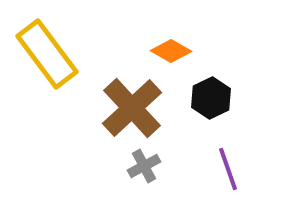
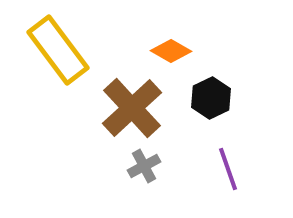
yellow rectangle: moved 11 px right, 4 px up
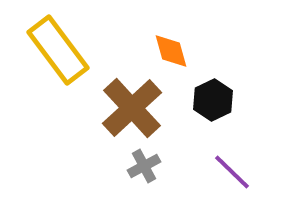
orange diamond: rotated 45 degrees clockwise
black hexagon: moved 2 px right, 2 px down
purple line: moved 4 px right, 3 px down; rotated 27 degrees counterclockwise
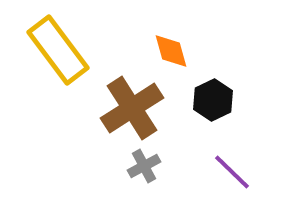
brown cross: rotated 10 degrees clockwise
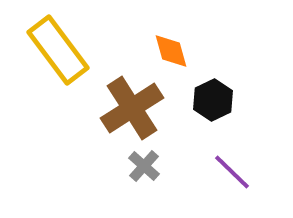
gray cross: rotated 20 degrees counterclockwise
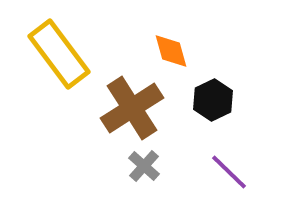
yellow rectangle: moved 1 px right, 4 px down
purple line: moved 3 px left
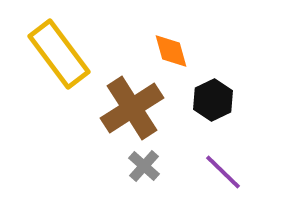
purple line: moved 6 px left
